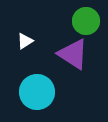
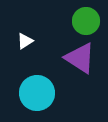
purple triangle: moved 7 px right, 4 px down
cyan circle: moved 1 px down
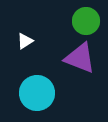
purple triangle: rotated 12 degrees counterclockwise
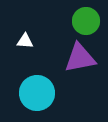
white triangle: rotated 36 degrees clockwise
purple triangle: rotated 32 degrees counterclockwise
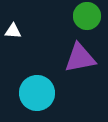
green circle: moved 1 px right, 5 px up
white triangle: moved 12 px left, 10 px up
